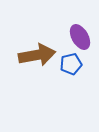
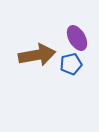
purple ellipse: moved 3 px left, 1 px down
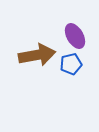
purple ellipse: moved 2 px left, 2 px up
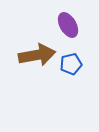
purple ellipse: moved 7 px left, 11 px up
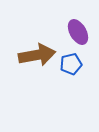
purple ellipse: moved 10 px right, 7 px down
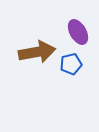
brown arrow: moved 3 px up
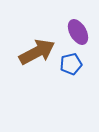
brown arrow: rotated 18 degrees counterclockwise
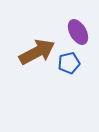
blue pentagon: moved 2 px left, 1 px up
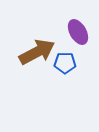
blue pentagon: moved 4 px left; rotated 15 degrees clockwise
